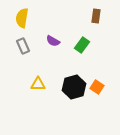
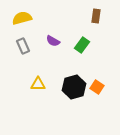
yellow semicircle: rotated 66 degrees clockwise
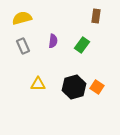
purple semicircle: rotated 112 degrees counterclockwise
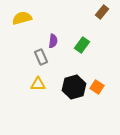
brown rectangle: moved 6 px right, 4 px up; rotated 32 degrees clockwise
gray rectangle: moved 18 px right, 11 px down
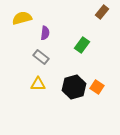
purple semicircle: moved 8 px left, 8 px up
gray rectangle: rotated 28 degrees counterclockwise
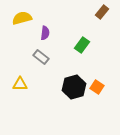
yellow triangle: moved 18 px left
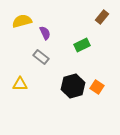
brown rectangle: moved 5 px down
yellow semicircle: moved 3 px down
purple semicircle: rotated 32 degrees counterclockwise
green rectangle: rotated 28 degrees clockwise
black hexagon: moved 1 px left, 1 px up
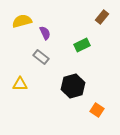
orange square: moved 23 px down
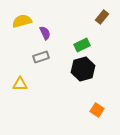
gray rectangle: rotated 56 degrees counterclockwise
black hexagon: moved 10 px right, 17 px up
